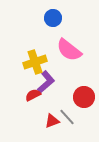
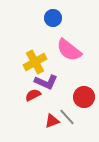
yellow cross: rotated 10 degrees counterclockwise
purple L-shape: rotated 65 degrees clockwise
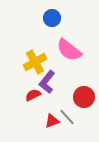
blue circle: moved 1 px left
purple L-shape: moved 1 px right; rotated 105 degrees clockwise
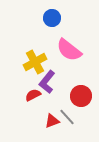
red circle: moved 3 px left, 1 px up
